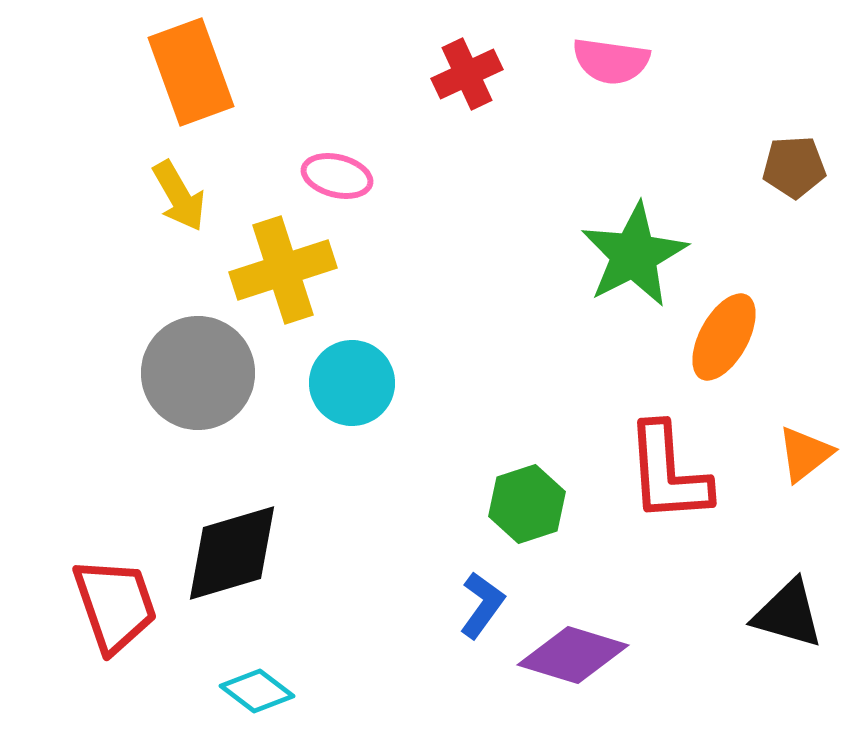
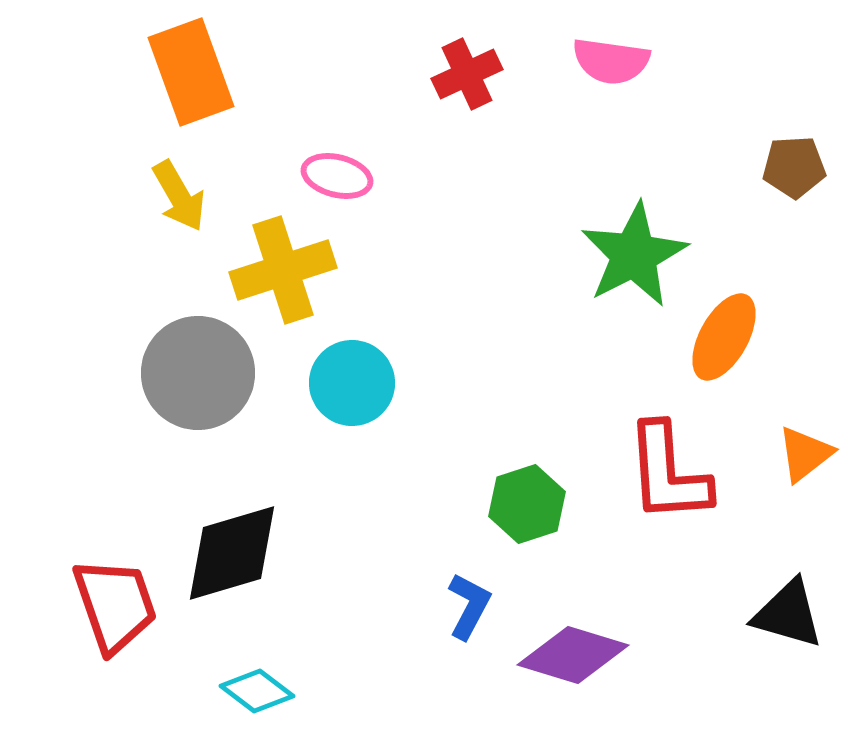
blue L-shape: moved 13 px left, 1 px down; rotated 8 degrees counterclockwise
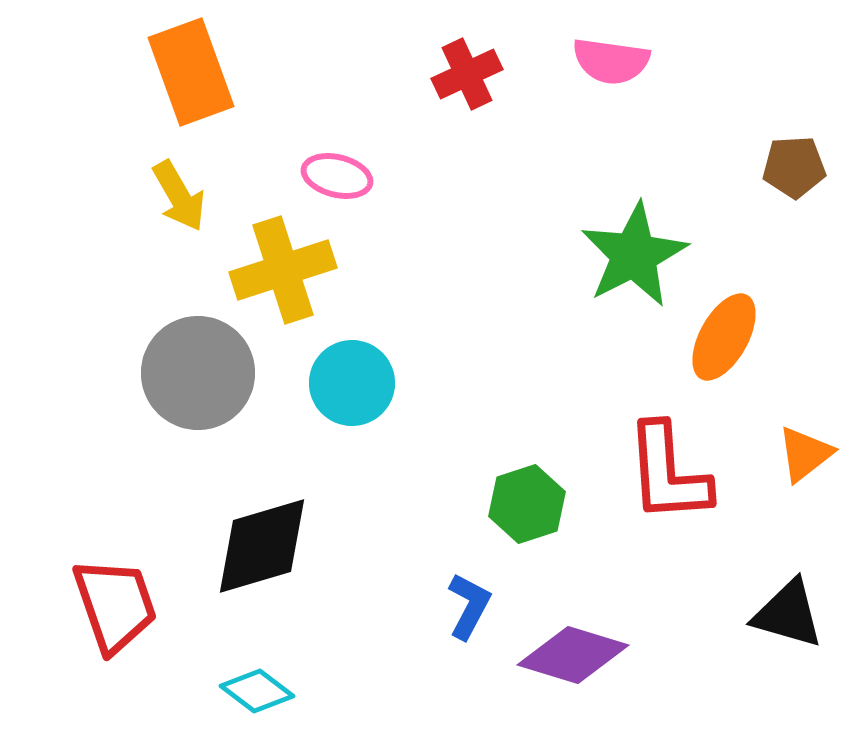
black diamond: moved 30 px right, 7 px up
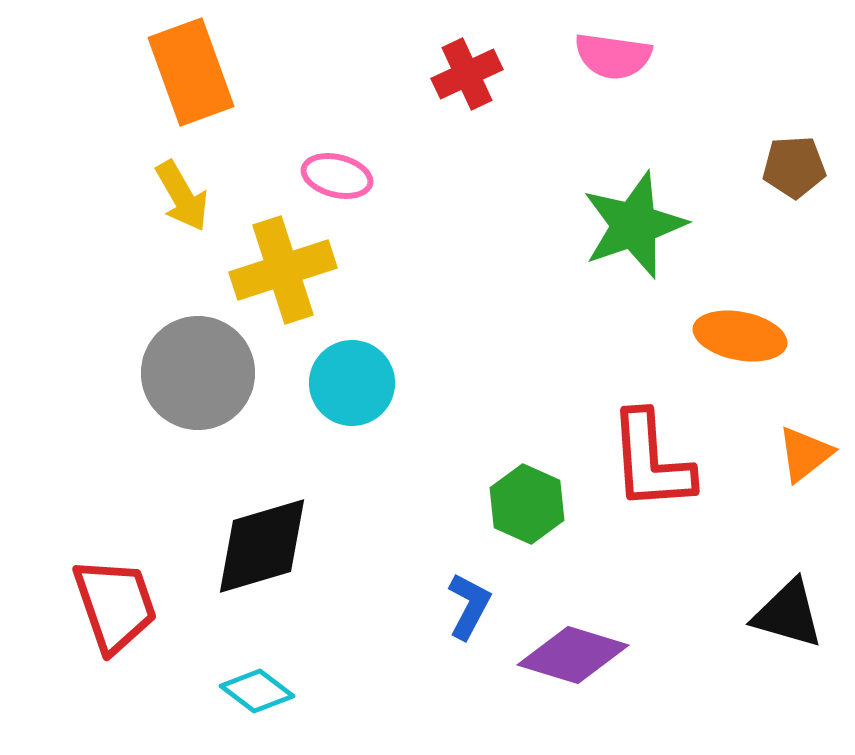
pink semicircle: moved 2 px right, 5 px up
yellow arrow: moved 3 px right
green star: moved 30 px up; rotated 8 degrees clockwise
orange ellipse: moved 16 px right, 1 px up; rotated 72 degrees clockwise
red L-shape: moved 17 px left, 12 px up
green hexagon: rotated 18 degrees counterclockwise
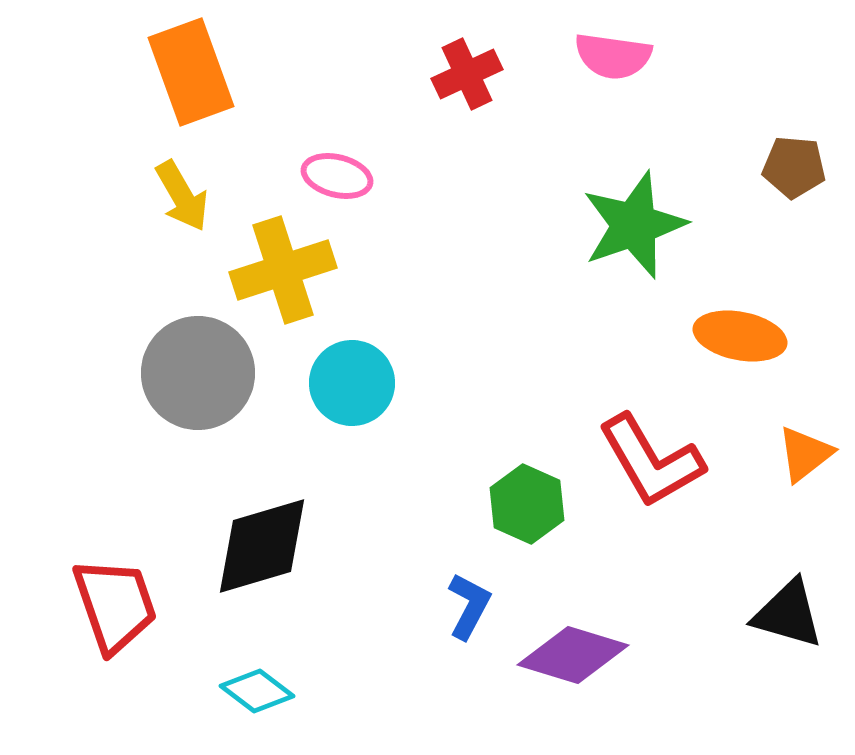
brown pentagon: rotated 8 degrees clockwise
red L-shape: rotated 26 degrees counterclockwise
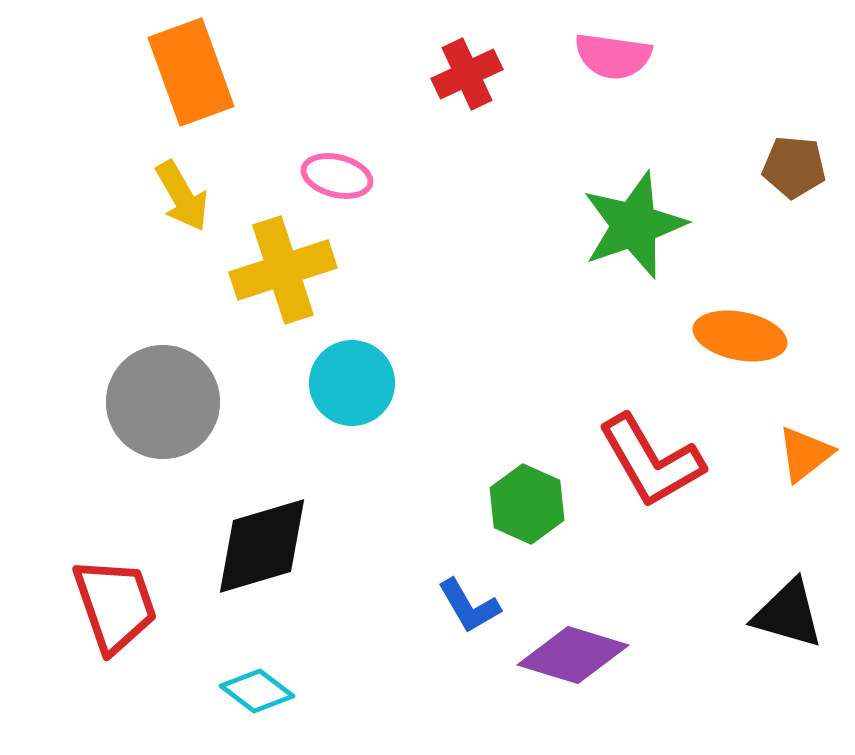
gray circle: moved 35 px left, 29 px down
blue L-shape: rotated 122 degrees clockwise
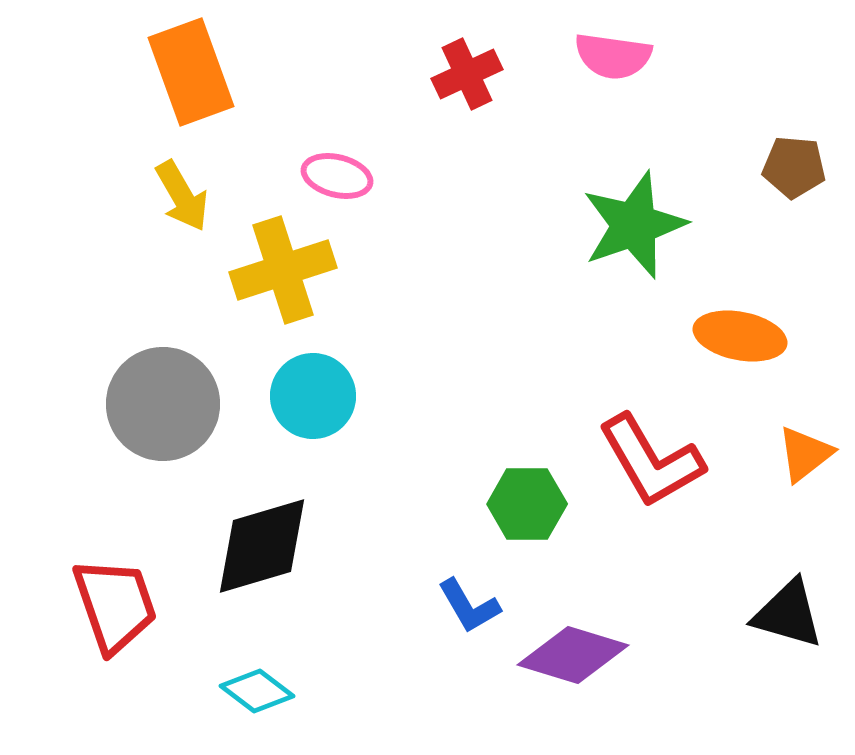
cyan circle: moved 39 px left, 13 px down
gray circle: moved 2 px down
green hexagon: rotated 24 degrees counterclockwise
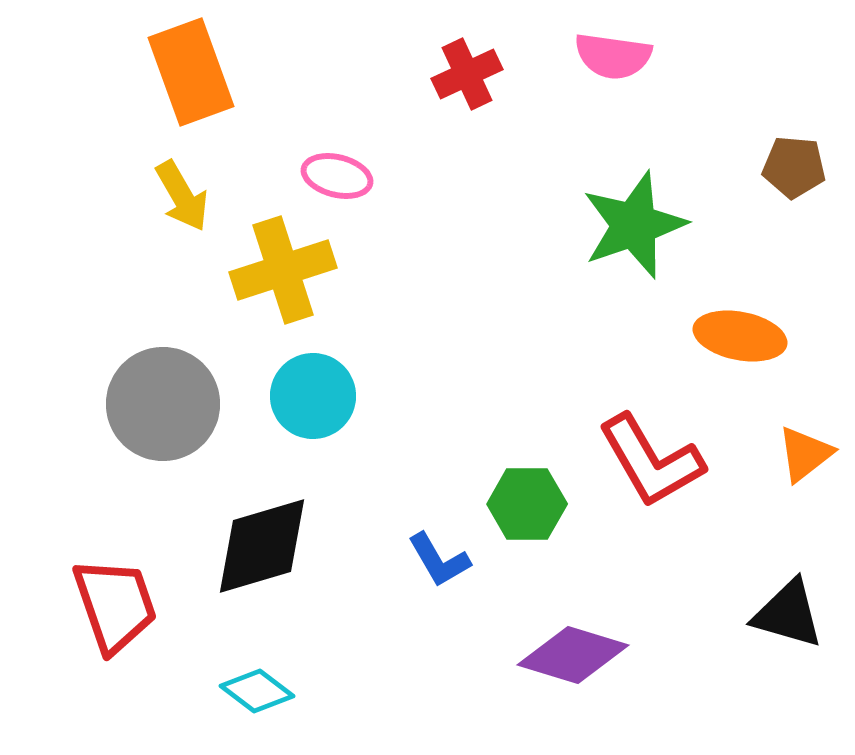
blue L-shape: moved 30 px left, 46 px up
